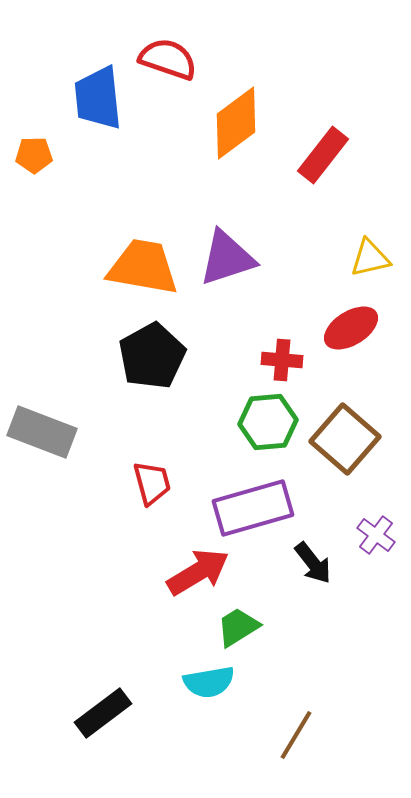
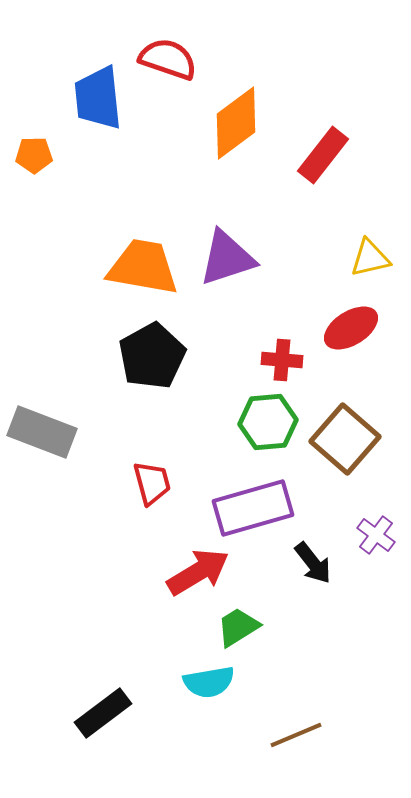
brown line: rotated 36 degrees clockwise
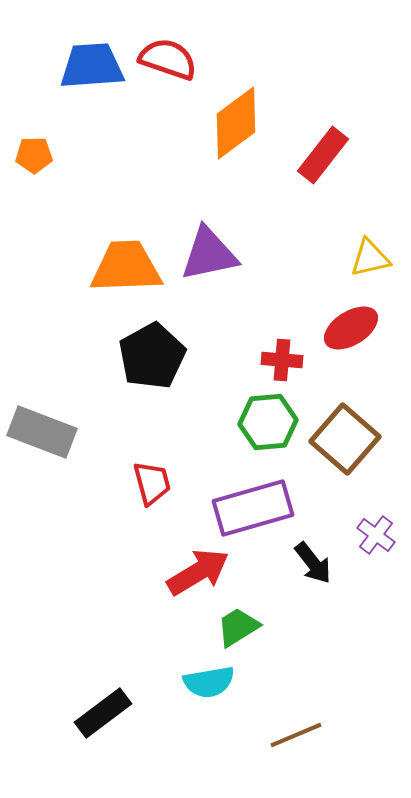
blue trapezoid: moved 6 px left, 32 px up; rotated 92 degrees clockwise
purple triangle: moved 18 px left, 4 px up; rotated 6 degrees clockwise
orange trapezoid: moved 17 px left; rotated 12 degrees counterclockwise
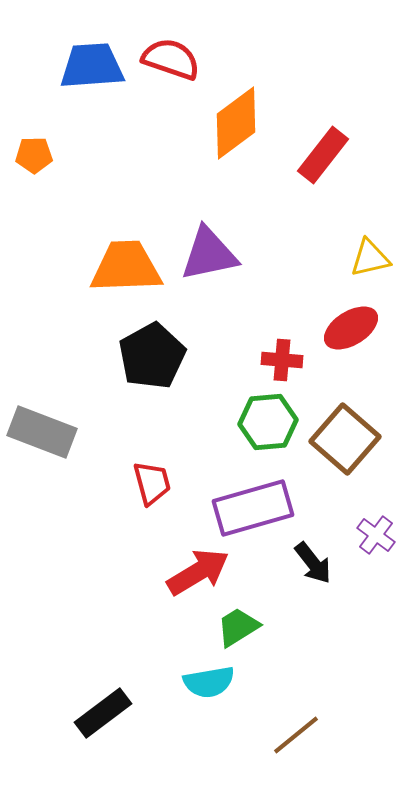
red semicircle: moved 3 px right
brown line: rotated 16 degrees counterclockwise
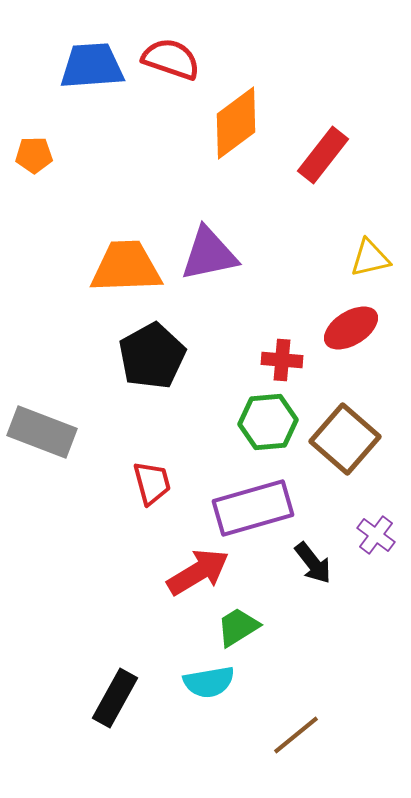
black rectangle: moved 12 px right, 15 px up; rotated 24 degrees counterclockwise
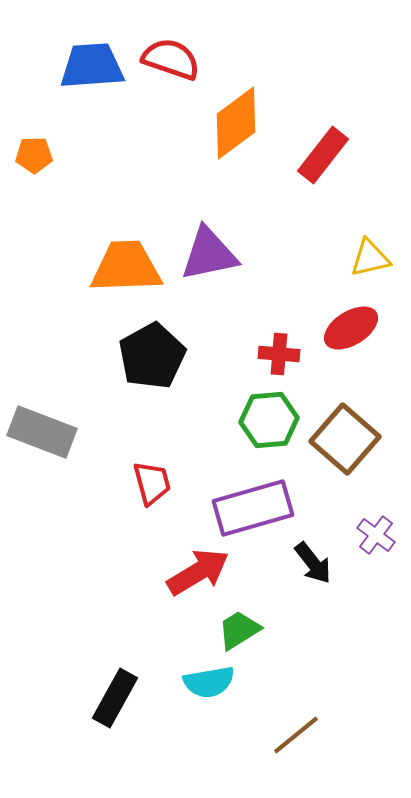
red cross: moved 3 px left, 6 px up
green hexagon: moved 1 px right, 2 px up
green trapezoid: moved 1 px right, 3 px down
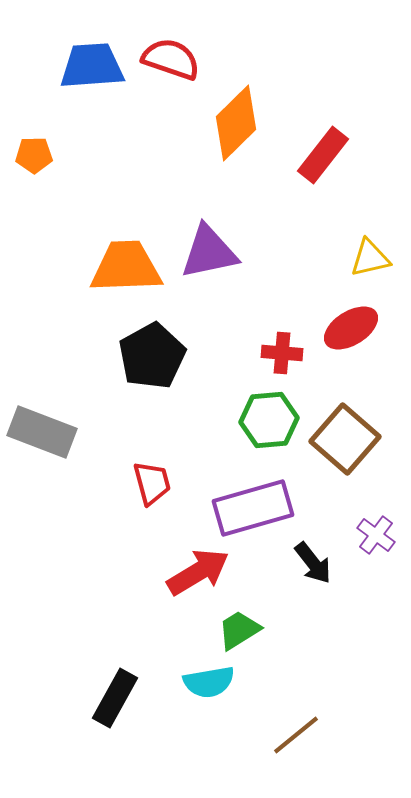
orange diamond: rotated 8 degrees counterclockwise
purple triangle: moved 2 px up
red cross: moved 3 px right, 1 px up
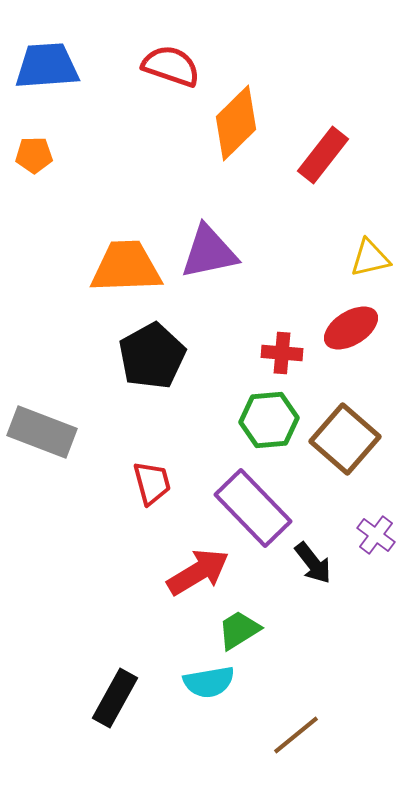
red semicircle: moved 7 px down
blue trapezoid: moved 45 px left
purple rectangle: rotated 62 degrees clockwise
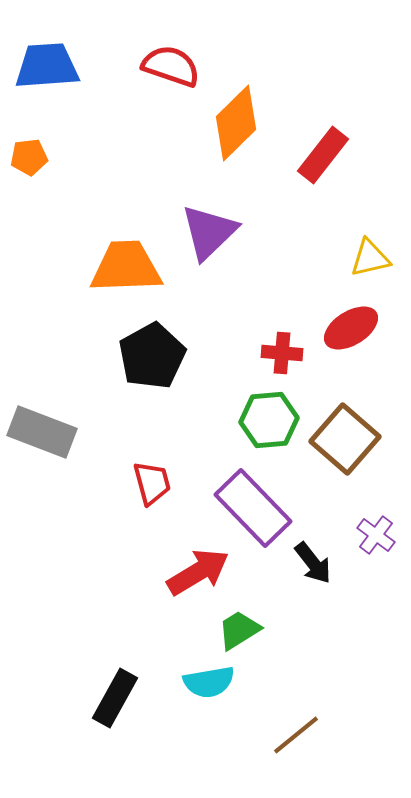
orange pentagon: moved 5 px left, 2 px down; rotated 6 degrees counterclockwise
purple triangle: moved 20 px up; rotated 32 degrees counterclockwise
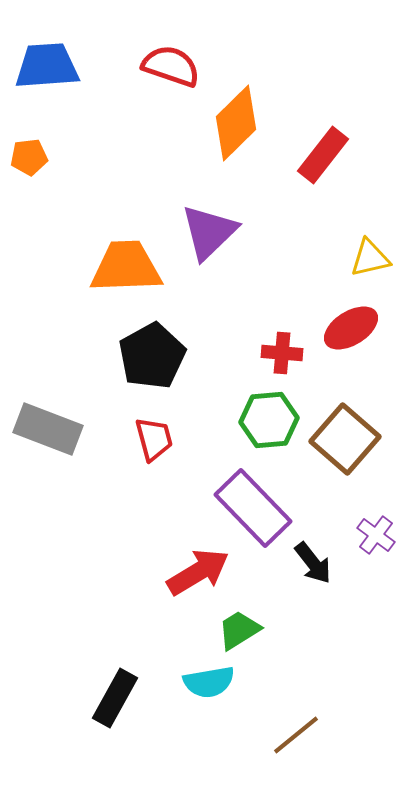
gray rectangle: moved 6 px right, 3 px up
red trapezoid: moved 2 px right, 44 px up
